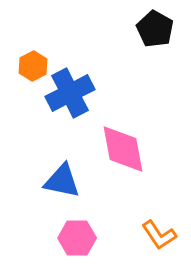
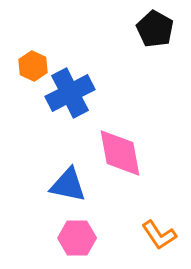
orange hexagon: rotated 8 degrees counterclockwise
pink diamond: moved 3 px left, 4 px down
blue triangle: moved 6 px right, 4 px down
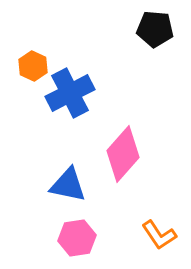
black pentagon: rotated 24 degrees counterclockwise
pink diamond: moved 3 px right, 1 px down; rotated 52 degrees clockwise
pink hexagon: rotated 9 degrees counterclockwise
